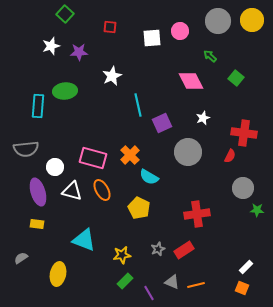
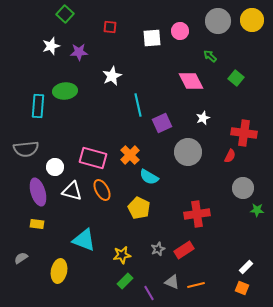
yellow ellipse at (58, 274): moved 1 px right, 3 px up
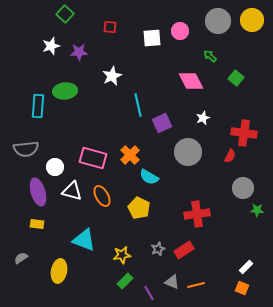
orange ellipse at (102, 190): moved 6 px down
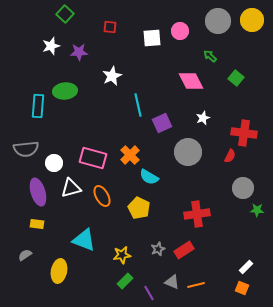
white circle at (55, 167): moved 1 px left, 4 px up
white triangle at (72, 191): moved 1 px left, 3 px up; rotated 30 degrees counterclockwise
gray semicircle at (21, 258): moved 4 px right, 3 px up
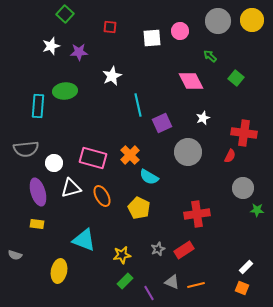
gray semicircle at (25, 255): moved 10 px left; rotated 128 degrees counterclockwise
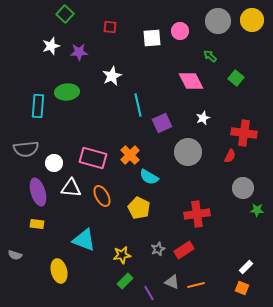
green ellipse at (65, 91): moved 2 px right, 1 px down
white triangle at (71, 188): rotated 20 degrees clockwise
yellow ellipse at (59, 271): rotated 25 degrees counterclockwise
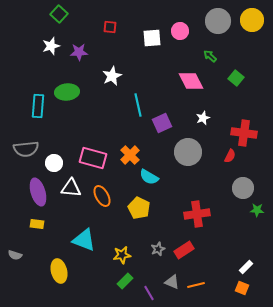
green square at (65, 14): moved 6 px left
